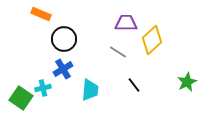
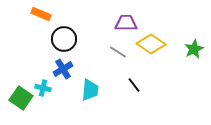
yellow diamond: moved 1 px left, 4 px down; rotated 76 degrees clockwise
green star: moved 7 px right, 33 px up
cyan cross: rotated 28 degrees clockwise
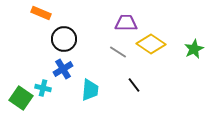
orange rectangle: moved 1 px up
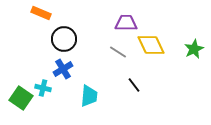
yellow diamond: moved 1 px down; rotated 32 degrees clockwise
cyan trapezoid: moved 1 px left, 6 px down
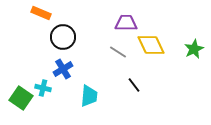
black circle: moved 1 px left, 2 px up
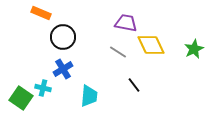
purple trapezoid: rotated 10 degrees clockwise
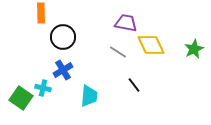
orange rectangle: rotated 66 degrees clockwise
blue cross: moved 1 px down
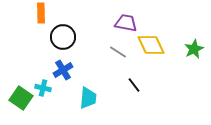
cyan trapezoid: moved 1 px left, 2 px down
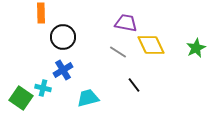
green star: moved 2 px right, 1 px up
cyan trapezoid: rotated 110 degrees counterclockwise
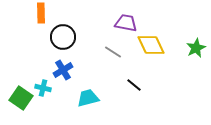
gray line: moved 5 px left
black line: rotated 14 degrees counterclockwise
